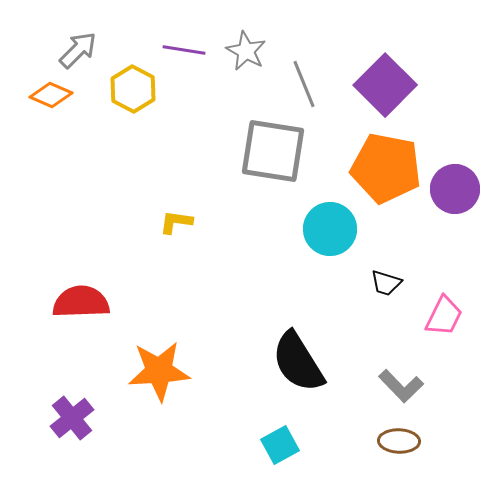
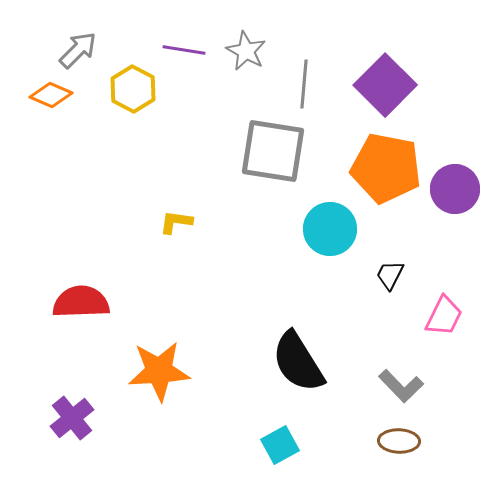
gray line: rotated 27 degrees clockwise
black trapezoid: moved 4 px right, 8 px up; rotated 100 degrees clockwise
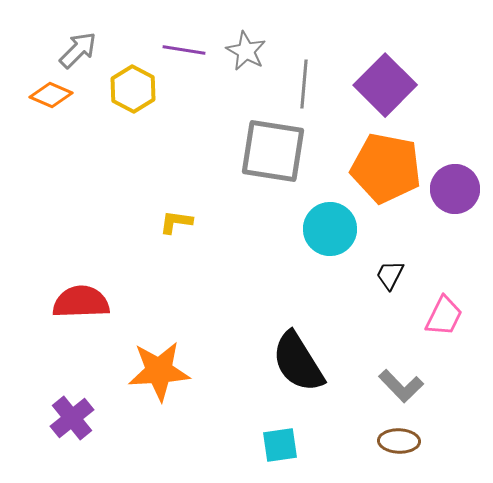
cyan square: rotated 21 degrees clockwise
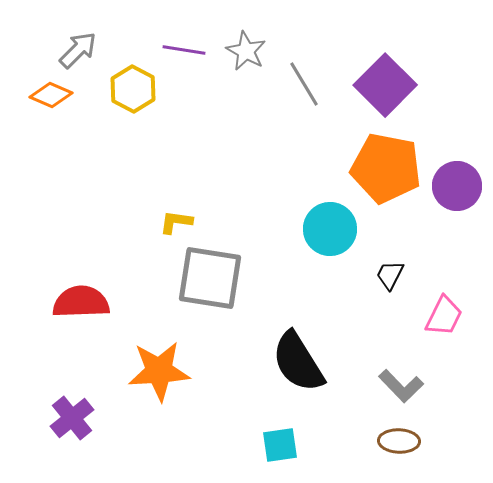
gray line: rotated 36 degrees counterclockwise
gray square: moved 63 px left, 127 px down
purple circle: moved 2 px right, 3 px up
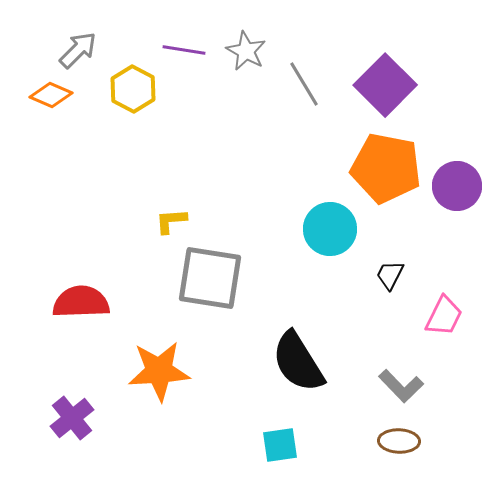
yellow L-shape: moved 5 px left, 1 px up; rotated 12 degrees counterclockwise
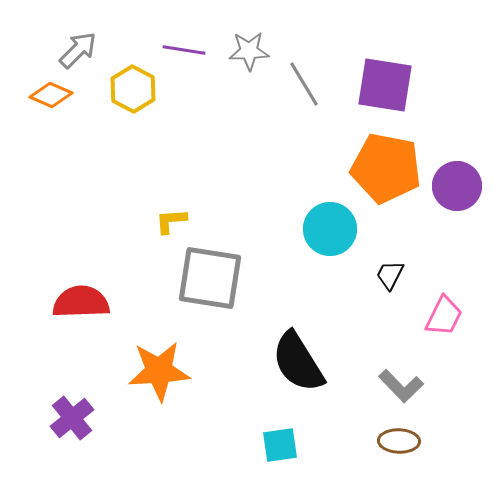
gray star: moved 3 px right; rotated 30 degrees counterclockwise
purple square: rotated 36 degrees counterclockwise
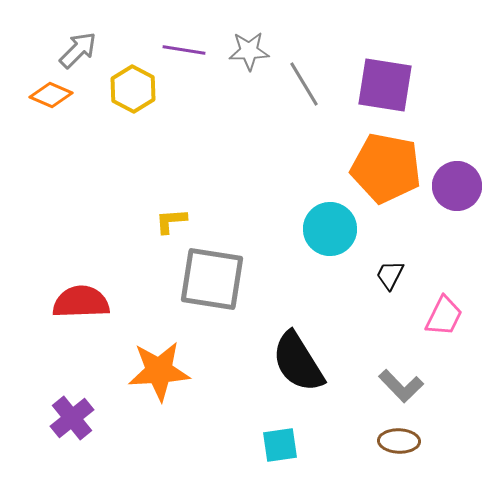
gray square: moved 2 px right, 1 px down
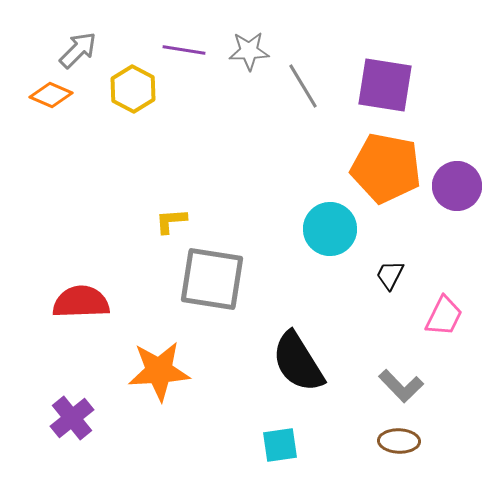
gray line: moved 1 px left, 2 px down
